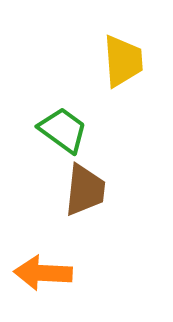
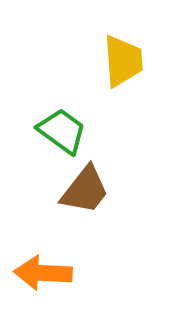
green trapezoid: moved 1 px left, 1 px down
brown trapezoid: rotated 32 degrees clockwise
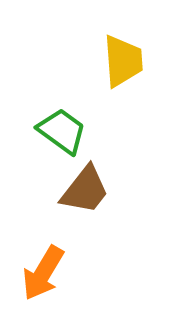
orange arrow: rotated 62 degrees counterclockwise
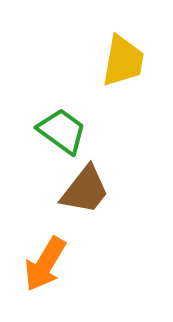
yellow trapezoid: rotated 14 degrees clockwise
orange arrow: moved 2 px right, 9 px up
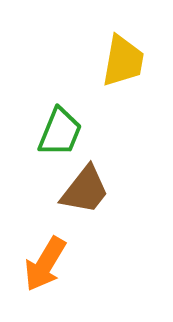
green trapezoid: moved 2 px left, 1 px down; rotated 76 degrees clockwise
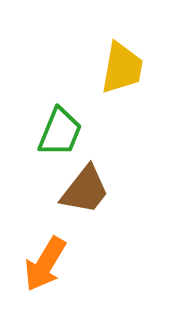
yellow trapezoid: moved 1 px left, 7 px down
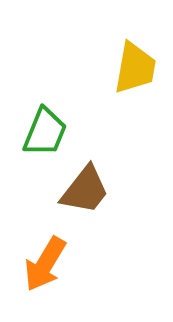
yellow trapezoid: moved 13 px right
green trapezoid: moved 15 px left
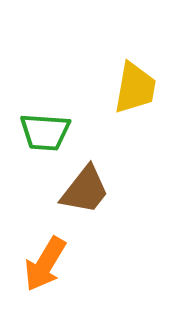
yellow trapezoid: moved 20 px down
green trapezoid: rotated 72 degrees clockwise
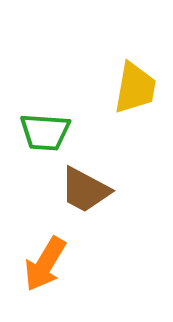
brown trapezoid: rotated 80 degrees clockwise
